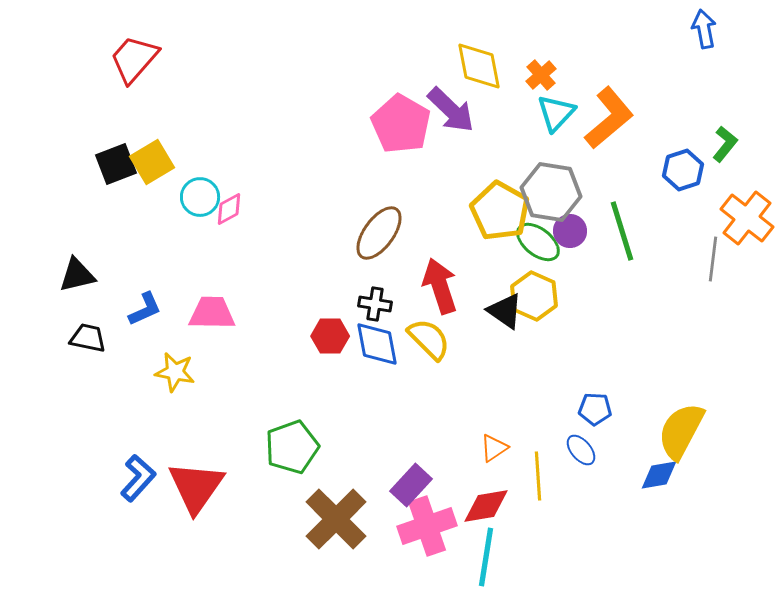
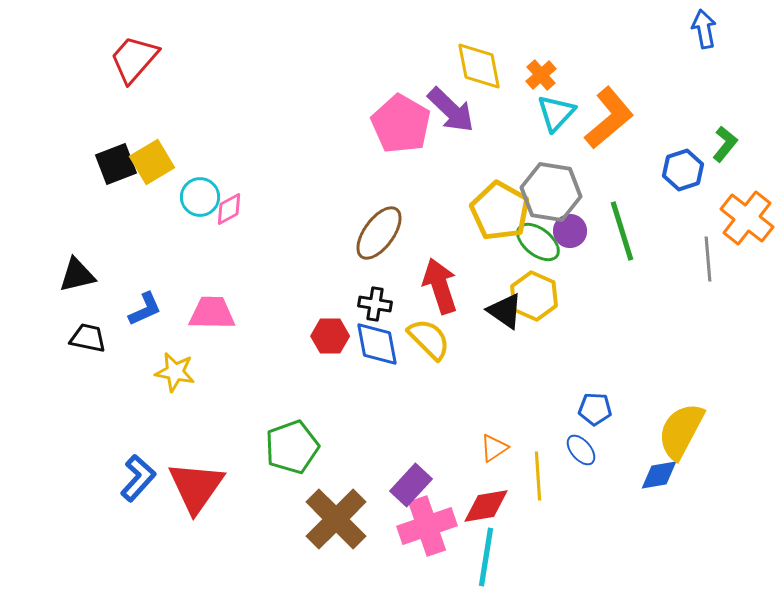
gray line at (713, 259): moved 5 px left; rotated 12 degrees counterclockwise
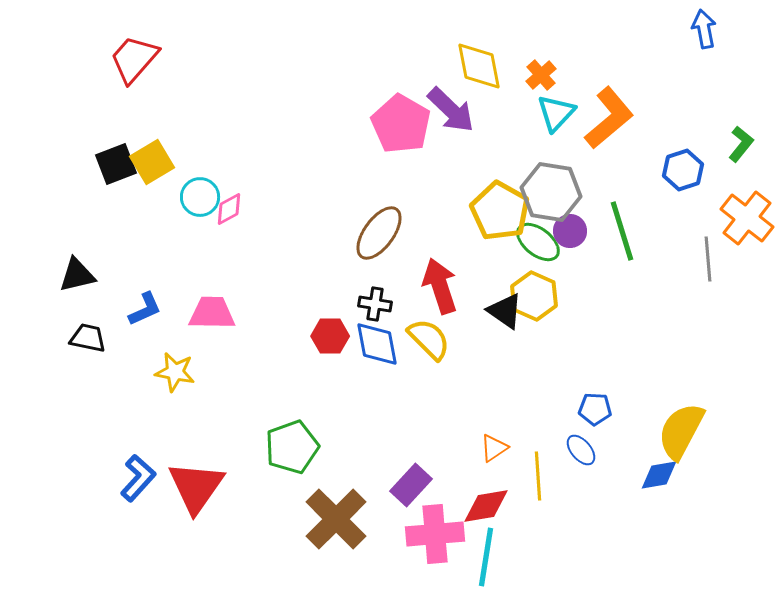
green L-shape at (725, 144): moved 16 px right
pink cross at (427, 526): moved 8 px right, 8 px down; rotated 14 degrees clockwise
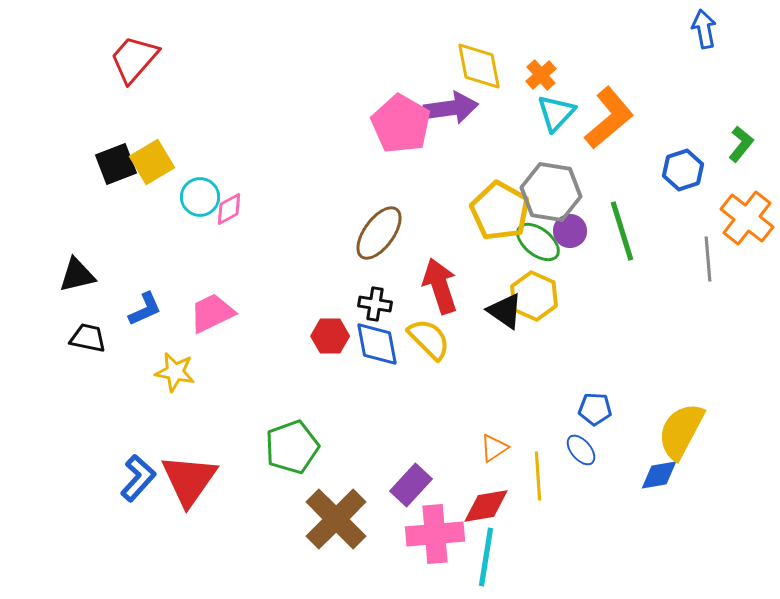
purple arrow at (451, 110): moved 2 px up; rotated 52 degrees counterclockwise
pink trapezoid at (212, 313): rotated 27 degrees counterclockwise
red triangle at (196, 487): moved 7 px left, 7 px up
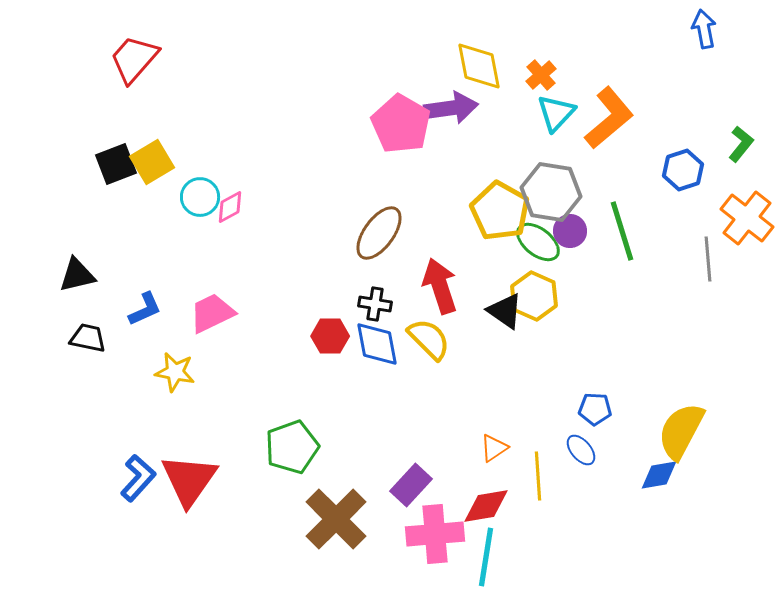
pink diamond at (229, 209): moved 1 px right, 2 px up
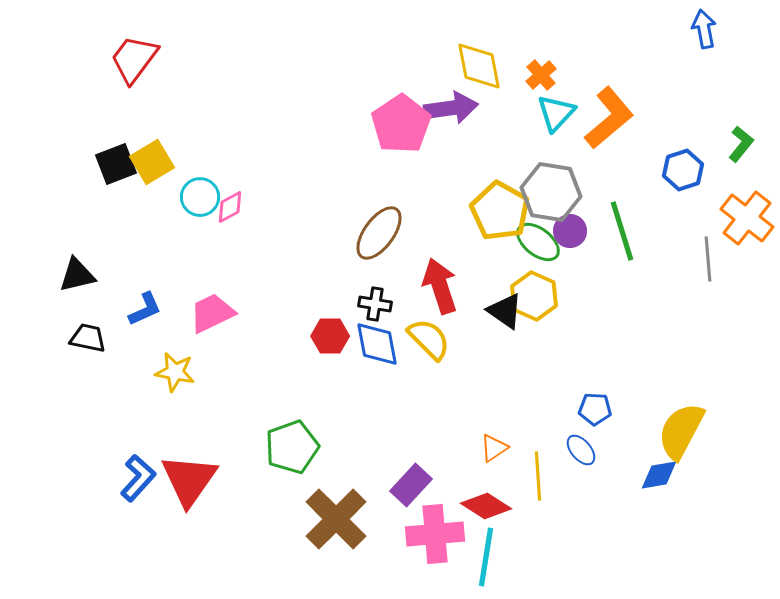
red trapezoid at (134, 59): rotated 4 degrees counterclockwise
pink pentagon at (401, 124): rotated 8 degrees clockwise
red diamond at (486, 506): rotated 42 degrees clockwise
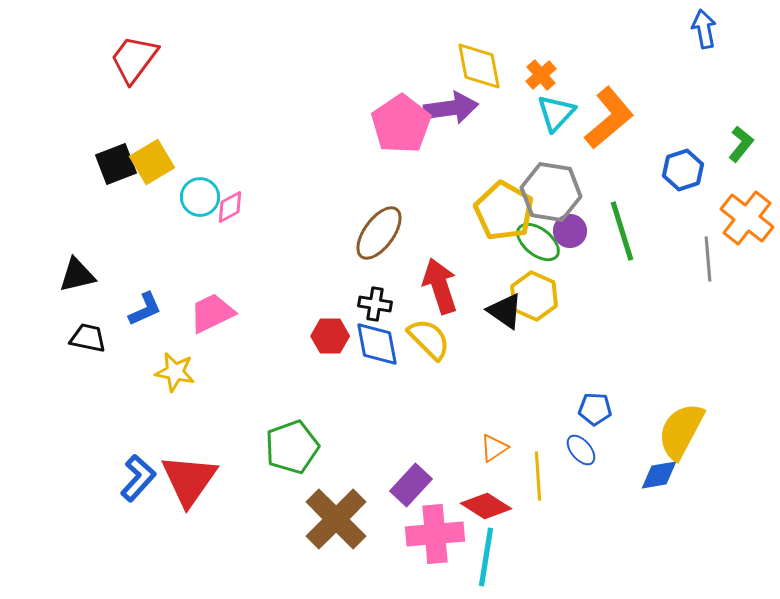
yellow pentagon at (500, 211): moved 4 px right
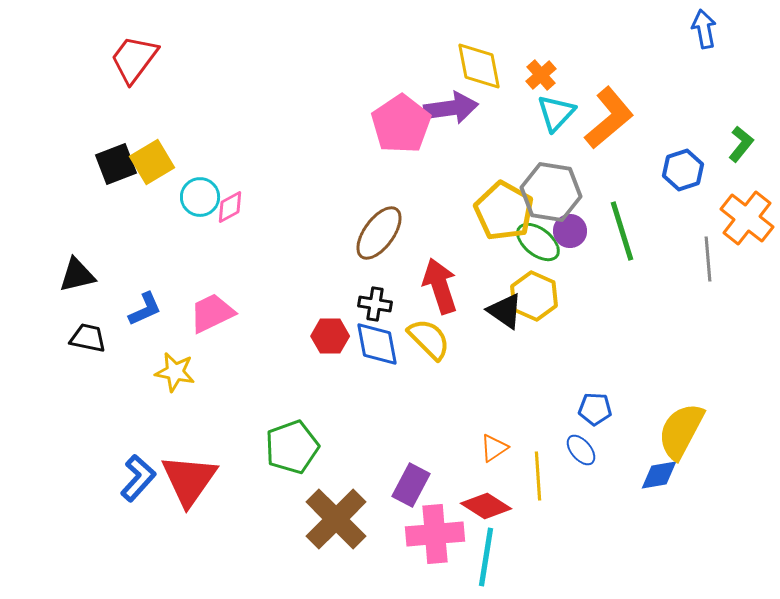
purple rectangle at (411, 485): rotated 15 degrees counterclockwise
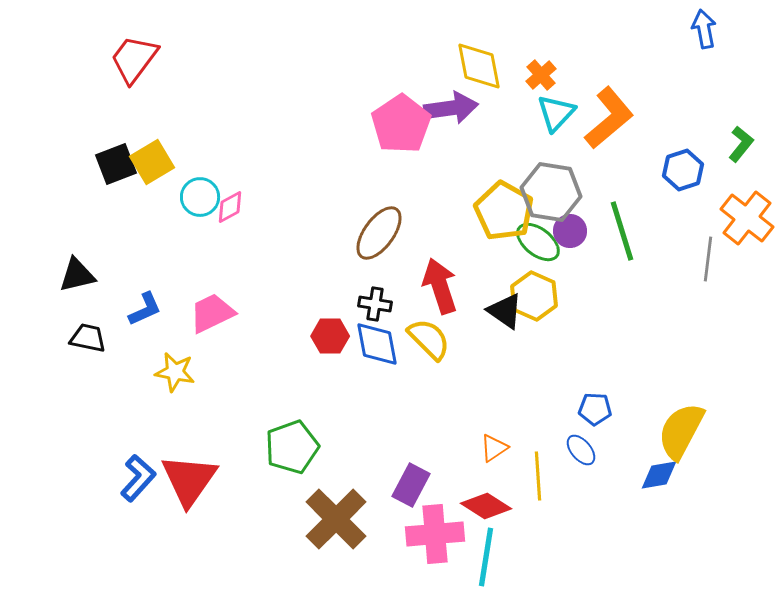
gray line at (708, 259): rotated 12 degrees clockwise
